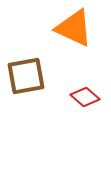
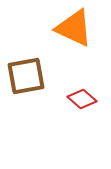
red diamond: moved 3 px left, 2 px down
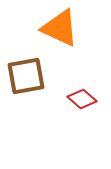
orange triangle: moved 14 px left
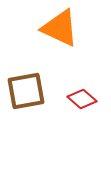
brown square: moved 15 px down
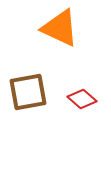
brown square: moved 2 px right, 1 px down
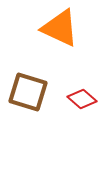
brown square: rotated 27 degrees clockwise
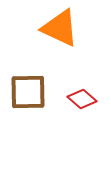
brown square: rotated 18 degrees counterclockwise
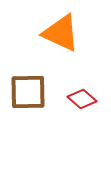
orange triangle: moved 1 px right, 5 px down
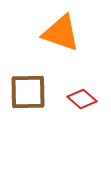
orange triangle: rotated 6 degrees counterclockwise
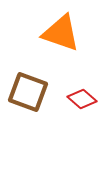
brown square: rotated 21 degrees clockwise
